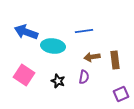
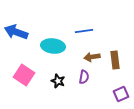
blue arrow: moved 10 px left
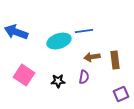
cyan ellipse: moved 6 px right, 5 px up; rotated 25 degrees counterclockwise
black star: rotated 24 degrees counterclockwise
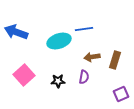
blue line: moved 2 px up
brown rectangle: rotated 24 degrees clockwise
pink square: rotated 15 degrees clockwise
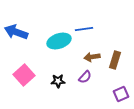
purple semicircle: moved 1 px right; rotated 32 degrees clockwise
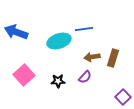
brown rectangle: moved 2 px left, 2 px up
purple square: moved 2 px right, 3 px down; rotated 21 degrees counterclockwise
